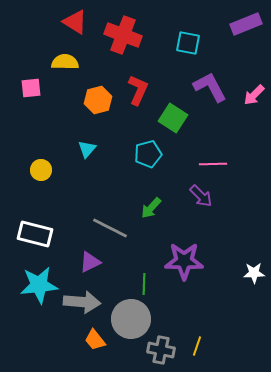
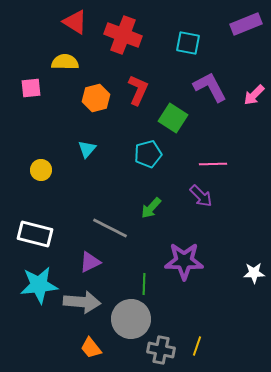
orange hexagon: moved 2 px left, 2 px up
orange trapezoid: moved 4 px left, 8 px down
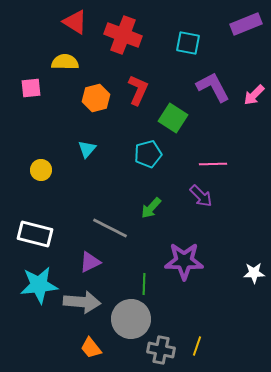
purple L-shape: moved 3 px right
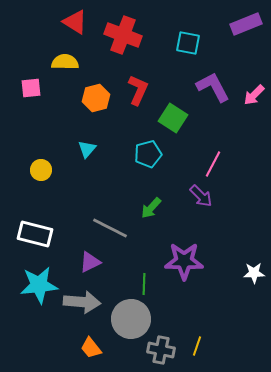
pink line: rotated 60 degrees counterclockwise
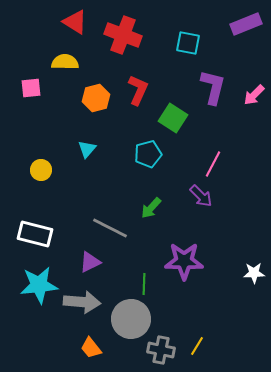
purple L-shape: rotated 42 degrees clockwise
yellow line: rotated 12 degrees clockwise
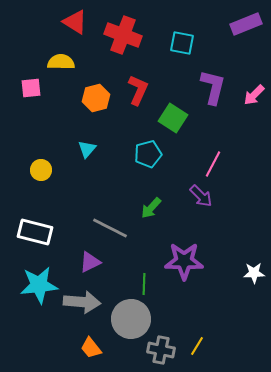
cyan square: moved 6 px left
yellow semicircle: moved 4 px left
white rectangle: moved 2 px up
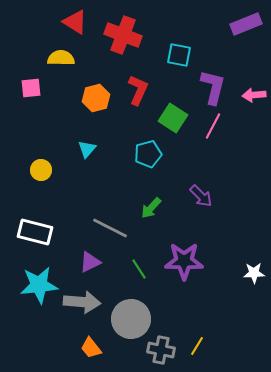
cyan square: moved 3 px left, 12 px down
yellow semicircle: moved 4 px up
pink arrow: rotated 40 degrees clockwise
pink line: moved 38 px up
green line: moved 5 px left, 15 px up; rotated 35 degrees counterclockwise
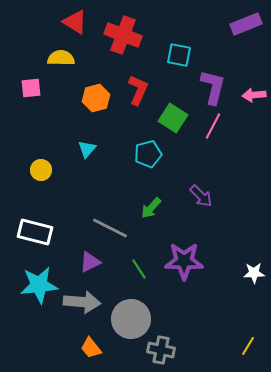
yellow line: moved 51 px right
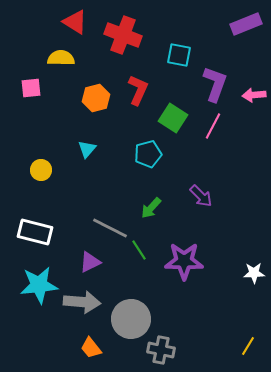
purple L-shape: moved 2 px right, 3 px up; rotated 6 degrees clockwise
green line: moved 19 px up
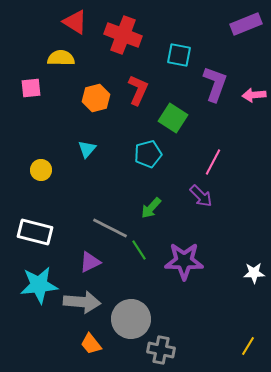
pink line: moved 36 px down
orange trapezoid: moved 4 px up
